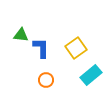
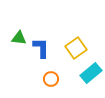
green triangle: moved 2 px left, 3 px down
cyan rectangle: moved 2 px up
orange circle: moved 5 px right, 1 px up
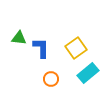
cyan rectangle: moved 3 px left
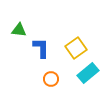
green triangle: moved 8 px up
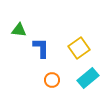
yellow square: moved 3 px right
cyan rectangle: moved 5 px down
orange circle: moved 1 px right, 1 px down
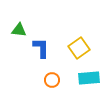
cyan rectangle: moved 1 px right; rotated 35 degrees clockwise
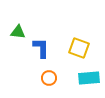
green triangle: moved 1 px left, 2 px down
yellow square: rotated 35 degrees counterclockwise
orange circle: moved 3 px left, 2 px up
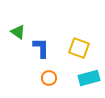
green triangle: rotated 28 degrees clockwise
cyan rectangle: rotated 10 degrees counterclockwise
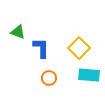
green triangle: rotated 14 degrees counterclockwise
yellow square: rotated 25 degrees clockwise
cyan rectangle: moved 3 px up; rotated 20 degrees clockwise
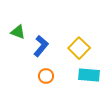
blue L-shape: moved 2 px up; rotated 40 degrees clockwise
orange circle: moved 3 px left, 2 px up
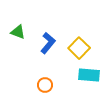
blue L-shape: moved 7 px right, 3 px up
orange circle: moved 1 px left, 9 px down
